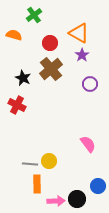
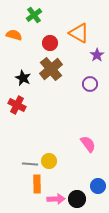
purple star: moved 15 px right
pink arrow: moved 2 px up
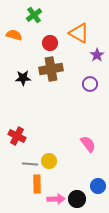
brown cross: rotated 30 degrees clockwise
black star: rotated 28 degrees counterclockwise
red cross: moved 31 px down
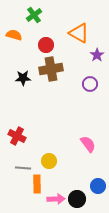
red circle: moved 4 px left, 2 px down
gray line: moved 7 px left, 4 px down
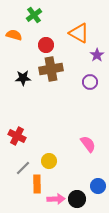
purple circle: moved 2 px up
gray line: rotated 49 degrees counterclockwise
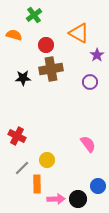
yellow circle: moved 2 px left, 1 px up
gray line: moved 1 px left
black circle: moved 1 px right
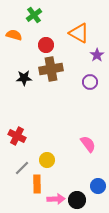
black star: moved 1 px right
black circle: moved 1 px left, 1 px down
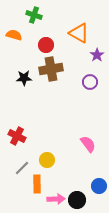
green cross: rotated 35 degrees counterclockwise
blue circle: moved 1 px right
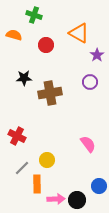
brown cross: moved 1 px left, 24 px down
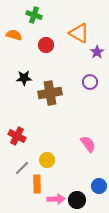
purple star: moved 3 px up
